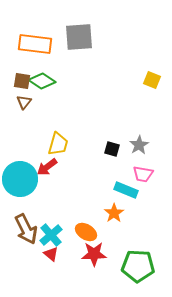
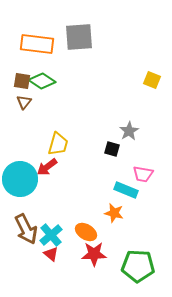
orange rectangle: moved 2 px right
gray star: moved 10 px left, 14 px up
orange star: rotated 24 degrees counterclockwise
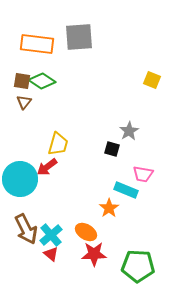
orange star: moved 5 px left, 5 px up; rotated 24 degrees clockwise
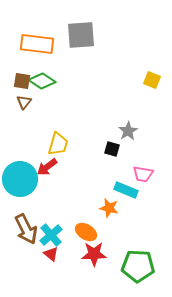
gray square: moved 2 px right, 2 px up
gray star: moved 1 px left
orange star: rotated 24 degrees counterclockwise
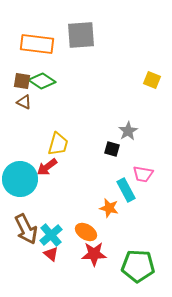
brown triangle: rotated 42 degrees counterclockwise
cyan rectangle: rotated 40 degrees clockwise
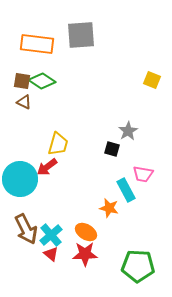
red star: moved 9 px left
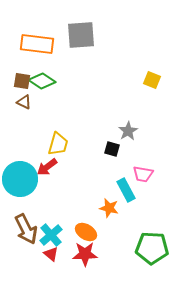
green pentagon: moved 14 px right, 18 px up
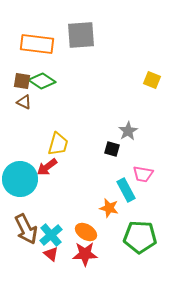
green pentagon: moved 12 px left, 11 px up
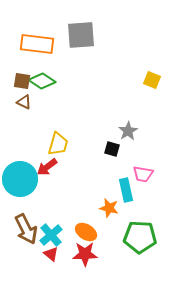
cyan rectangle: rotated 15 degrees clockwise
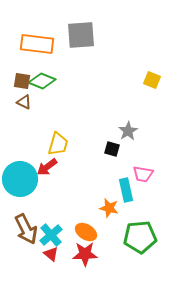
green diamond: rotated 12 degrees counterclockwise
green pentagon: rotated 8 degrees counterclockwise
